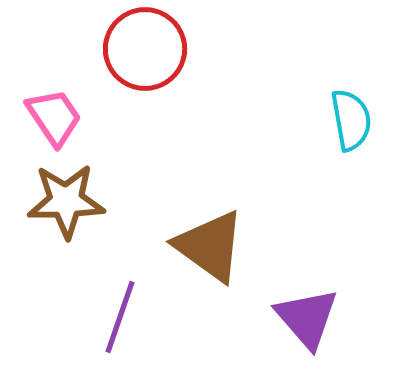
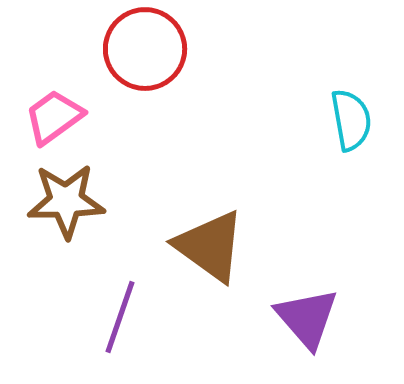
pink trapezoid: rotated 92 degrees counterclockwise
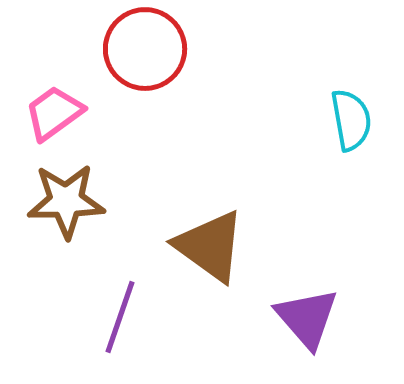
pink trapezoid: moved 4 px up
